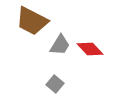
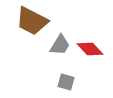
gray square: moved 11 px right, 2 px up; rotated 24 degrees counterclockwise
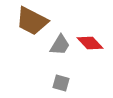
red diamond: moved 6 px up
gray square: moved 5 px left, 1 px down
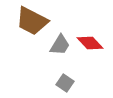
gray square: moved 4 px right; rotated 18 degrees clockwise
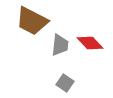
gray trapezoid: rotated 25 degrees counterclockwise
